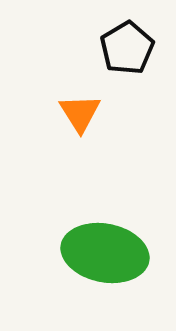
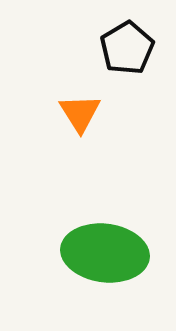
green ellipse: rotated 4 degrees counterclockwise
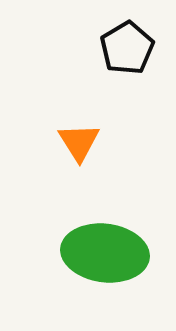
orange triangle: moved 1 px left, 29 px down
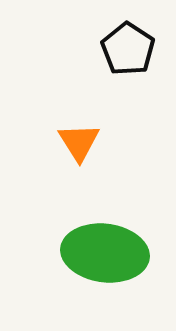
black pentagon: moved 1 px right, 1 px down; rotated 8 degrees counterclockwise
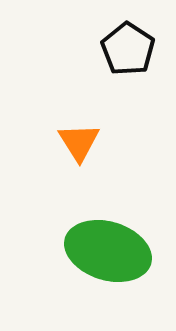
green ellipse: moved 3 px right, 2 px up; rotated 10 degrees clockwise
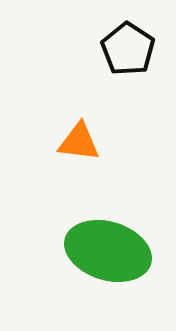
orange triangle: rotated 51 degrees counterclockwise
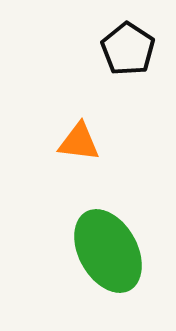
green ellipse: rotated 44 degrees clockwise
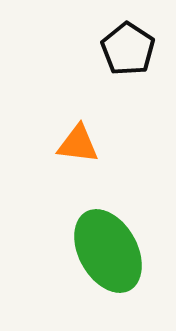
orange triangle: moved 1 px left, 2 px down
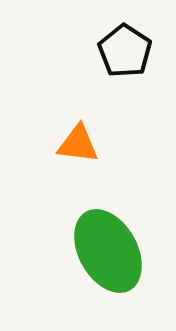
black pentagon: moved 3 px left, 2 px down
